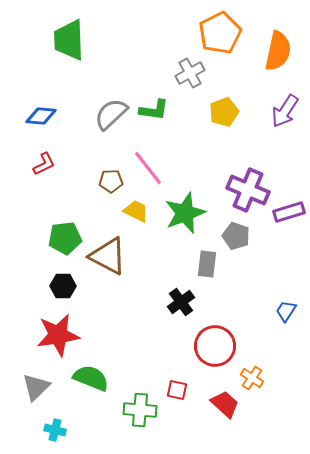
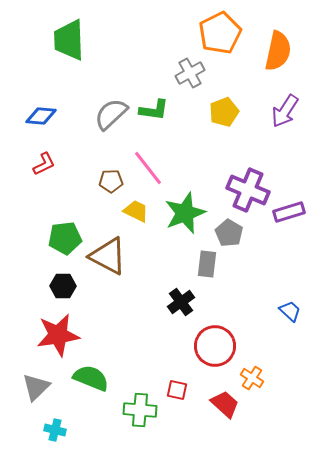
gray pentagon: moved 7 px left, 3 px up; rotated 12 degrees clockwise
blue trapezoid: moved 4 px right; rotated 100 degrees clockwise
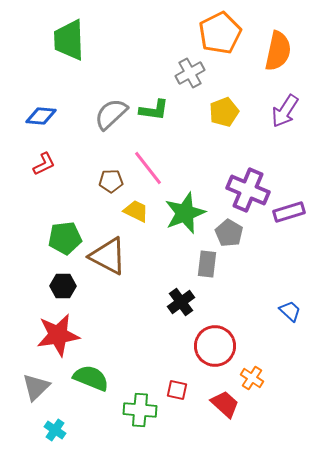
cyan cross: rotated 20 degrees clockwise
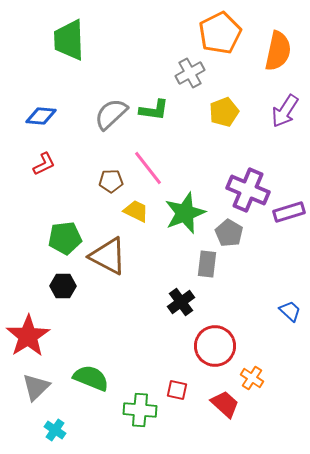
red star: moved 30 px left, 1 px down; rotated 24 degrees counterclockwise
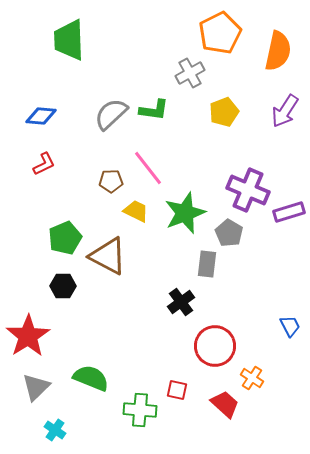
green pentagon: rotated 16 degrees counterclockwise
blue trapezoid: moved 15 px down; rotated 20 degrees clockwise
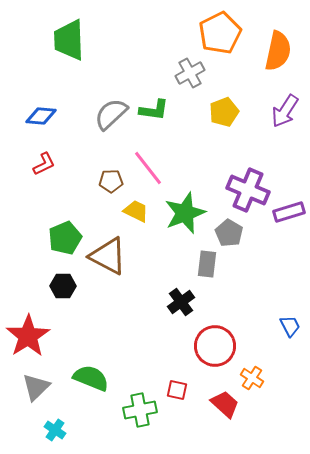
green cross: rotated 16 degrees counterclockwise
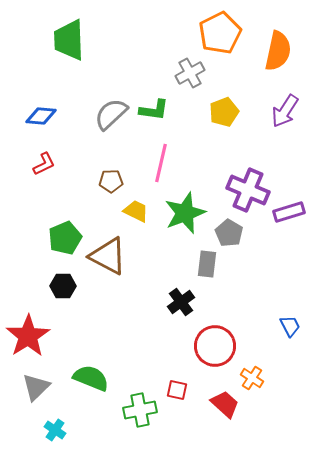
pink line: moved 13 px right, 5 px up; rotated 51 degrees clockwise
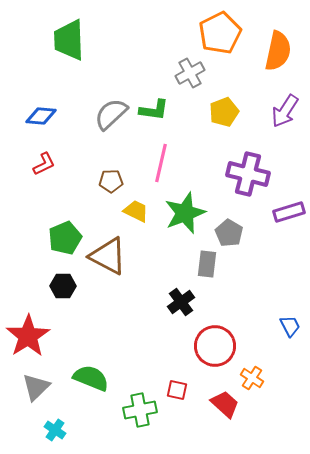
purple cross: moved 16 px up; rotated 9 degrees counterclockwise
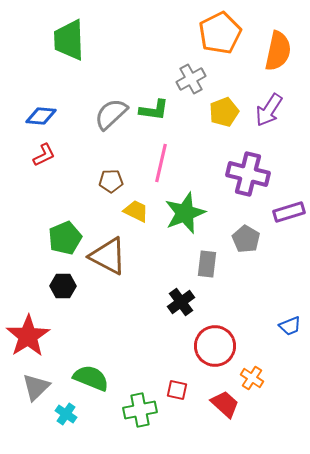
gray cross: moved 1 px right, 6 px down
purple arrow: moved 16 px left, 1 px up
red L-shape: moved 9 px up
gray pentagon: moved 17 px right, 6 px down
blue trapezoid: rotated 95 degrees clockwise
cyan cross: moved 11 px right, 16 px up
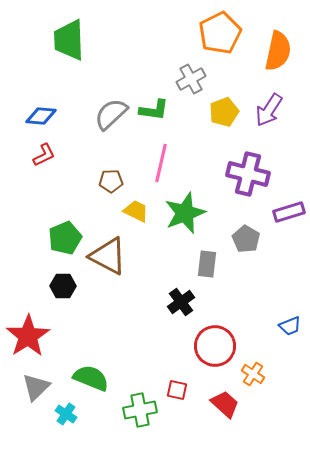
orange cross: moved 1 px right, 4 px up
